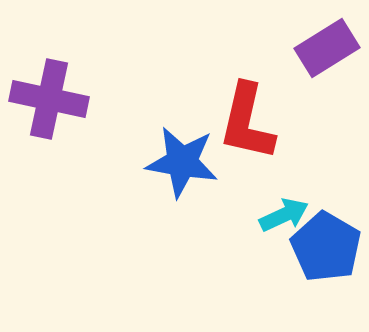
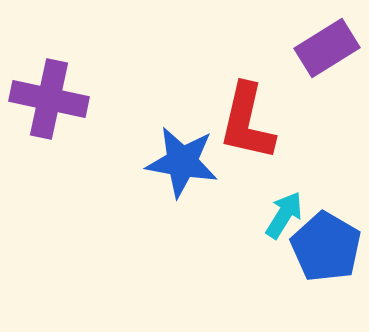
cyan arrow: rotated 33 degrees counterclockwise
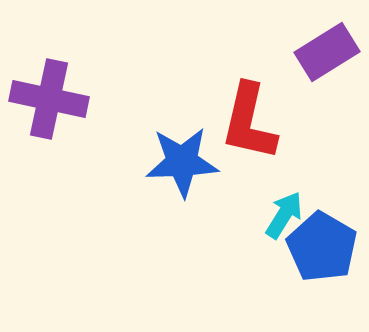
purple rectangle: moved 4 px down
red L-shape: moved 2 px right
blue star: rotated 12 degrees counterclockwise
blue pentagon: moved 4 px left
